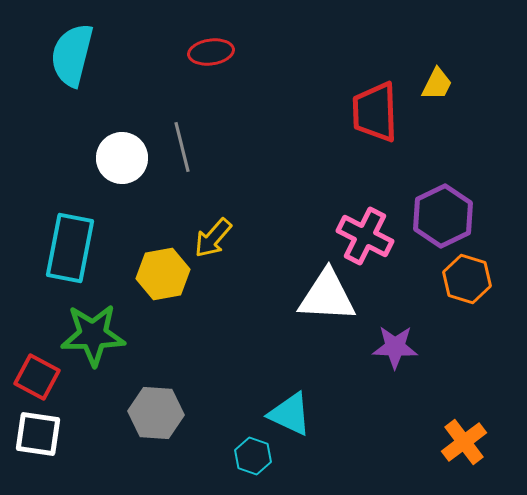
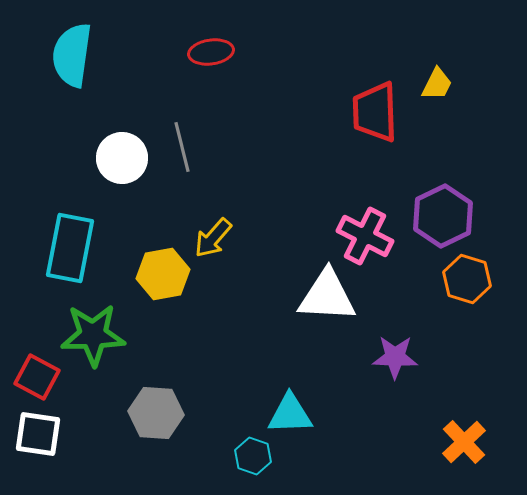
cyan semicircle: rotated 6 degrees counterclockwise
purple star: moved 10 px down
cyan triangle: rotated 27 degrees counterclockwise
orange cross: rotated 6 degrees counterclockwise
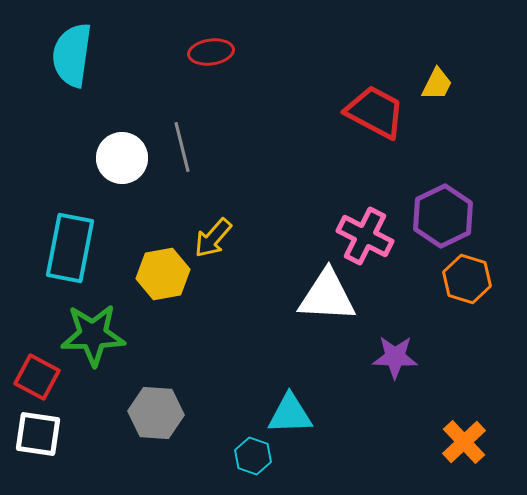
red trapezoid: rotated 120 degrees clockwise
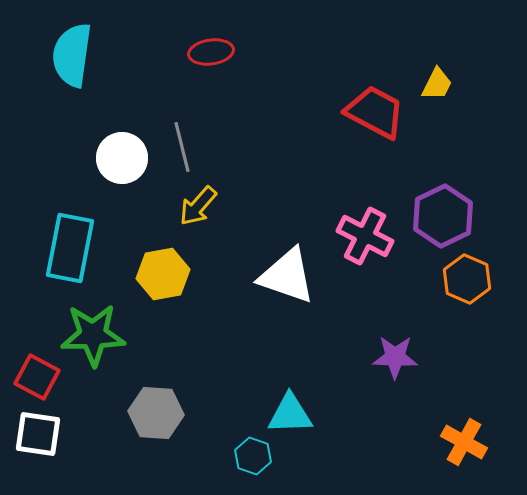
yellow arrow: moved 15 px left, 32 px up
orange hexagon: rotated 6 degrees clockwise
white triangle: moved 40 px left, 20 px up; rotated 16 degrees clockwise
orange cross: rotated 18 degrees counterclockwise
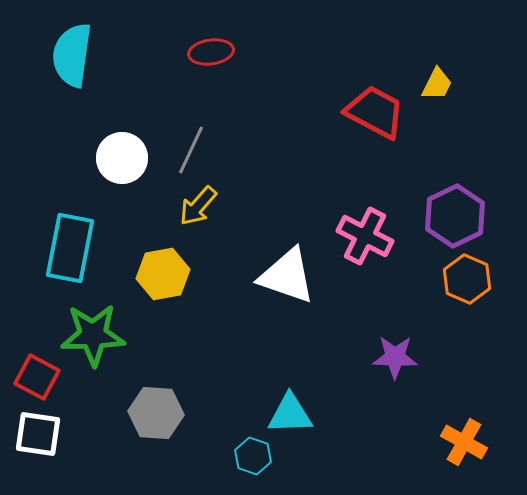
gray line: moved 9 px right, 3 px down; rotated 39 degrees clockwise
purple hexagon: moved 12 px right
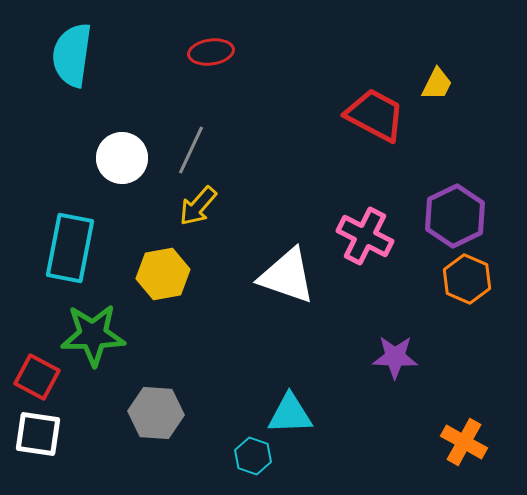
red trapezoid: moved 3 px down
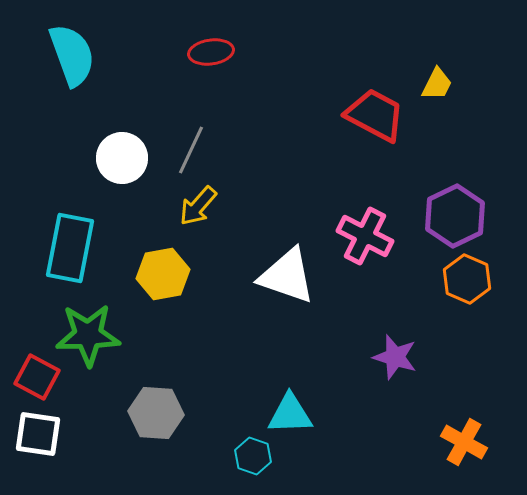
cyan semicircle: rotated 152 degrees clockwise
green star: moved 5 px left
purple star: rotated 15 degrees clockwise
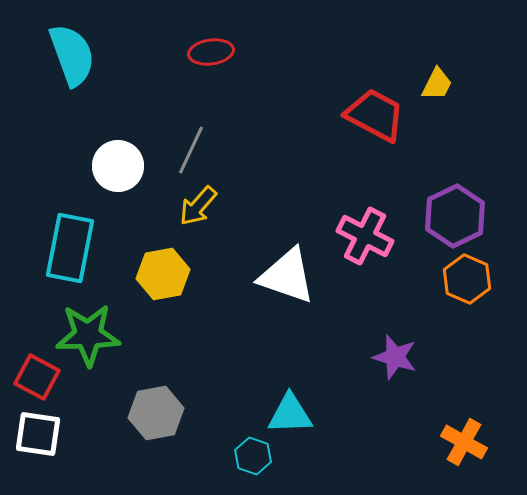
white circle: moved 4 px left, 8 px down
gray hexagon: rotated 14 degrees counterclockwise
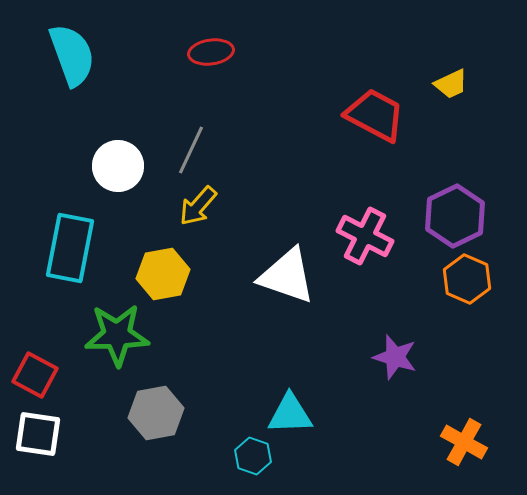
yellow trapezoid: moved 14 px right; rotated 39 degrees clockwise
green star: moved 29 px right
red square: moved 2 px left, 2 px up
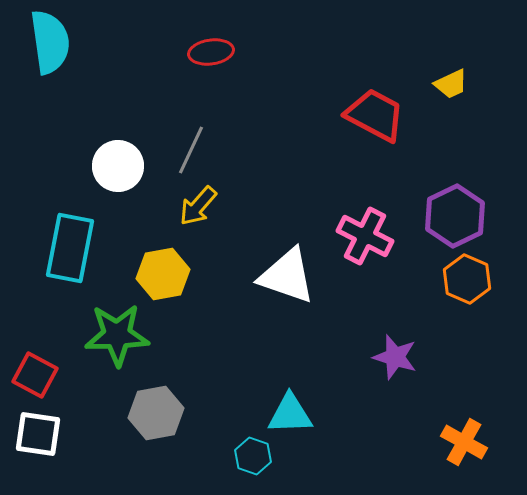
cyan semicircle: moved 22 px left, 13 px up; rotated 12 degrees clockwise
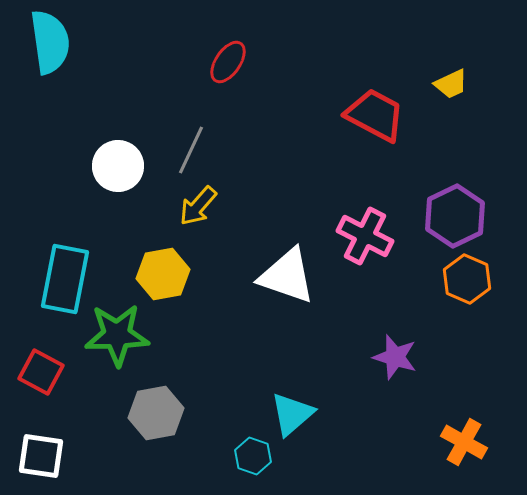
red ellipse: moved 17 px right, 10 px down; rotated 48 degrees counterclockwise
cyan rectangle: moved 5 px left, 31 px down
red square: moved 6 px right, 3 px up
cyan triangle: moved 2 px right; rotated 39 degrees counterclockwise
white square: moved 3 px right, 22 px down
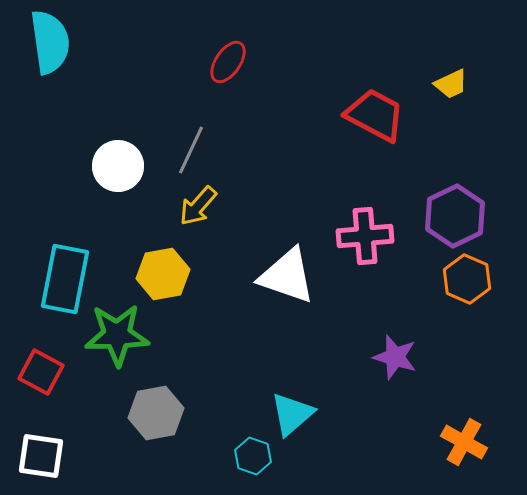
pink cross: rotated 32 degrees counterclockwise
